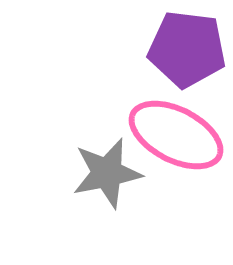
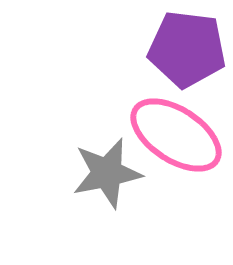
pink ellipse: rotated 6 degrees clockwise
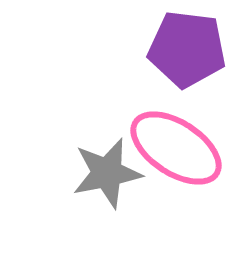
pink ellipse: moved 13 px down
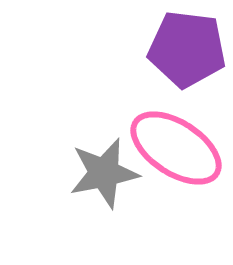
gray star: moved 3 px left
